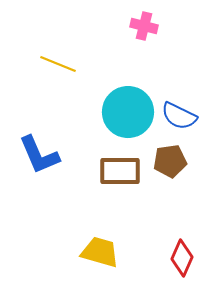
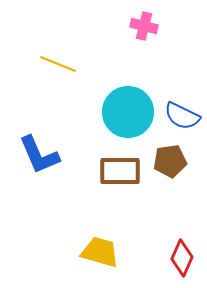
blue semicircle: moved 3 px right
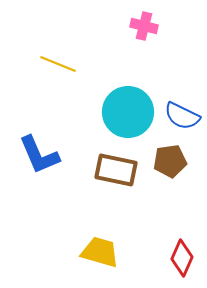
brown rectangle: moved 4 px left, 1 px up; rotated 12 degrees clockwise
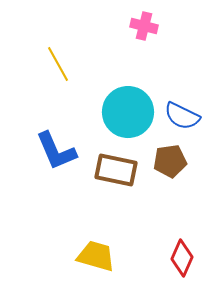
yellow line: rotated 39 degrees clockwise
blue L-shape: moved 17 px right, 4 px up
yellow trapezoid: moved 4 px left, 4 px down
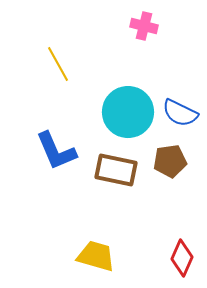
blue semicircle: moved 2 px left, 3 px up
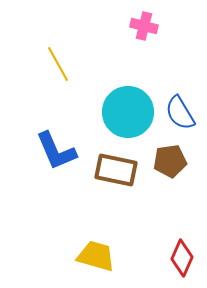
blue semicircle: rotated 33 degrees clockwise
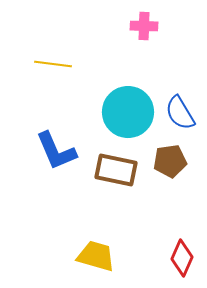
pink cross: rotated 12 degrees counterclockwise
yellow line: moved 5 px left; rotated 54 degrees counterclockwise
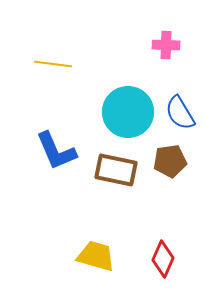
pink cross: moved 22 px right, 19 px down
red diamond: moved 19 px left, 1 px down
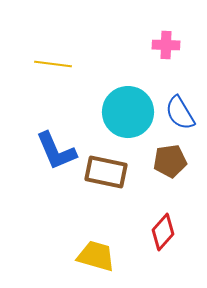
brown rectangle: moved 10 px left, 2 px down
red diamond: moved 27 px up; rotated 18 degrees clockwise
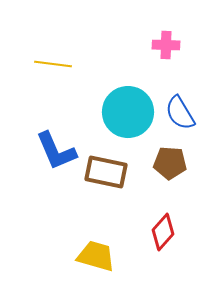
brown pentagon: moved 2 px down; rotated 12 degrees clockwise
